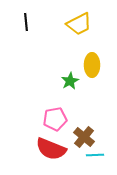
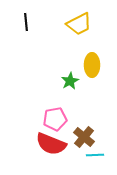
red semicircle: moved 5 px up
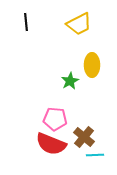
pink pentagon: rotated 15 degrees clockwise
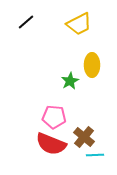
black line: rotated 54 degrees clockwise
pink pentagon: moved 1 px left, 2 px up
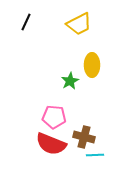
black line: rotated 24 degrees counterclockwise
brown cross: rotated 25 degrees counterclockwise
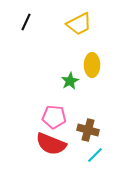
brown cross: moved 4 px right, 7 px up
cyan line: rotated 42 degrees counterclockwise
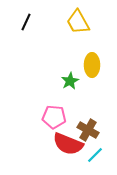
yellow trapezoid: moved 1 px left, 2 px up; rotated 88 degrees clockwise
brown cross: rotated 15 degrees clockwise
red semicircle: moved 17 px right
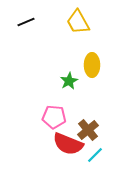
black line: rotated 42 degrees clockwise
green star: moved 1 px left
brown cross: rotated 20 degrees clockwise
